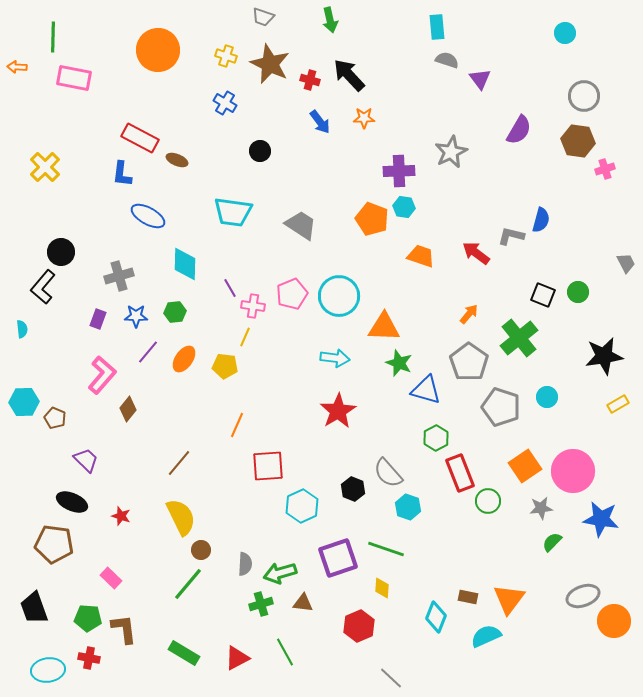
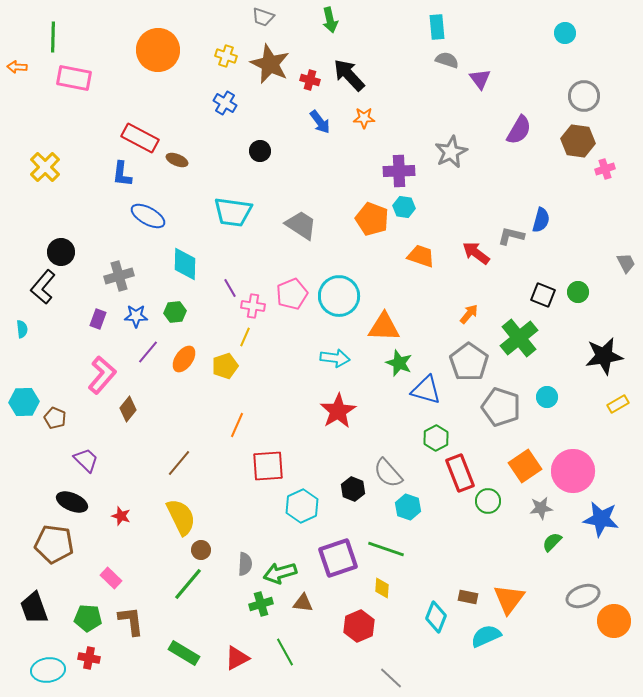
yellow pentagon at (225, 366): rotated 25 degrees counterclockwise
brown L-shape at (124, 629): moved 7 px right, 8 px up
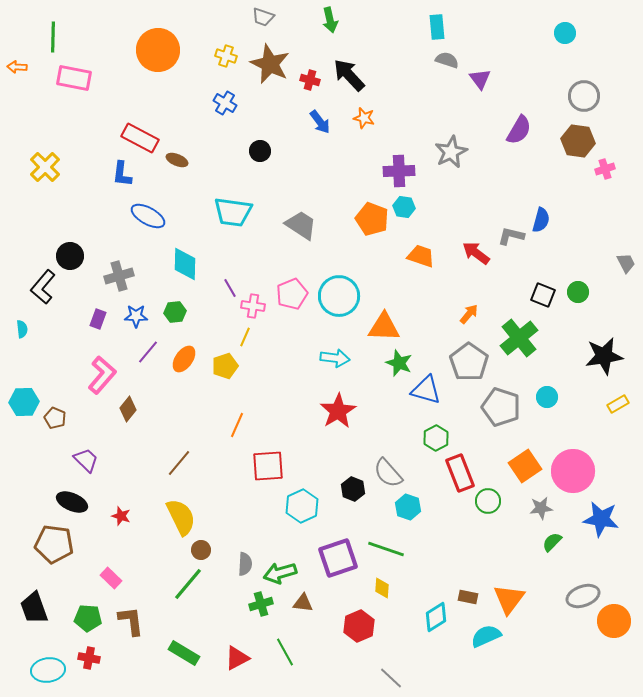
orange star at (364, 118): rotated 15 degrees clockwise
black circle at (61, 252): moved 9 px right, 4 px down
cyan diamond at (436, 617): rotated 36 degrees clockwise
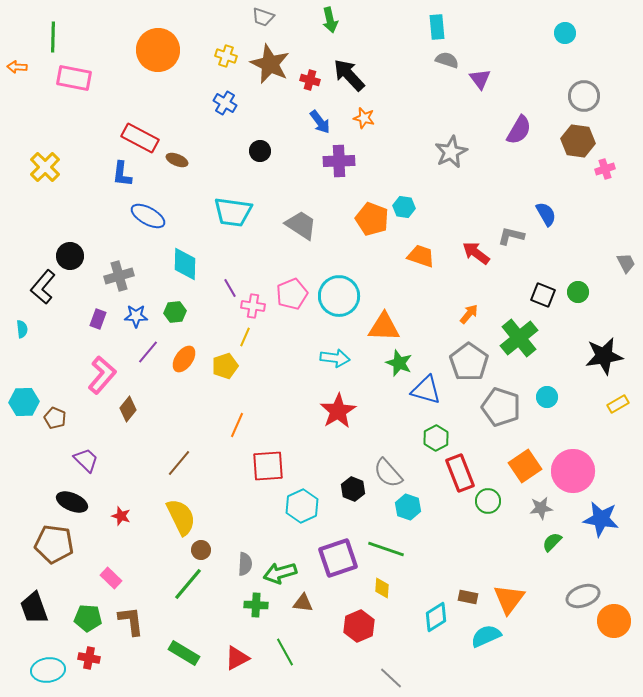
purple cross at (399, 171): moved 60 px left, 10 px up
blue semicircle at (541, 220): moved 5 px right, 6 px up; rotated 45 degrees counterclockwise
green cross at (261, 604): moved 5 px left, 1 px down; rotated 20 degrees clockwise
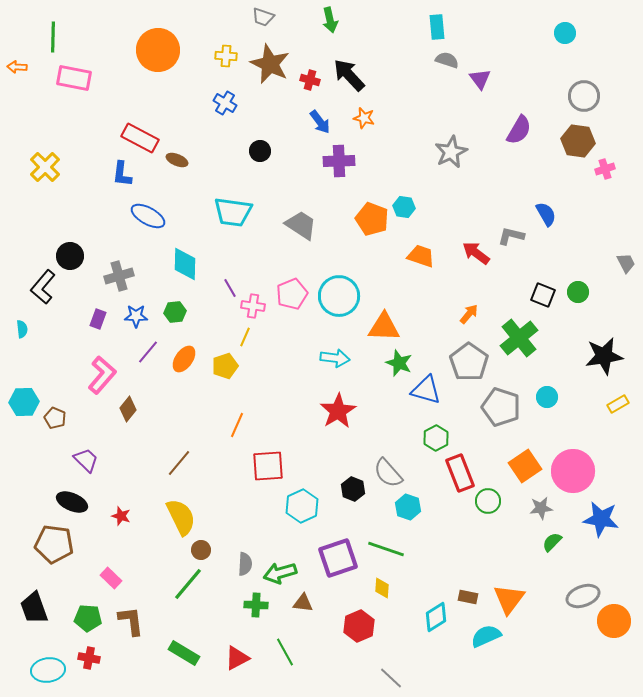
yellow cross at (226, 56): rotated 15 degrees counterclockwise
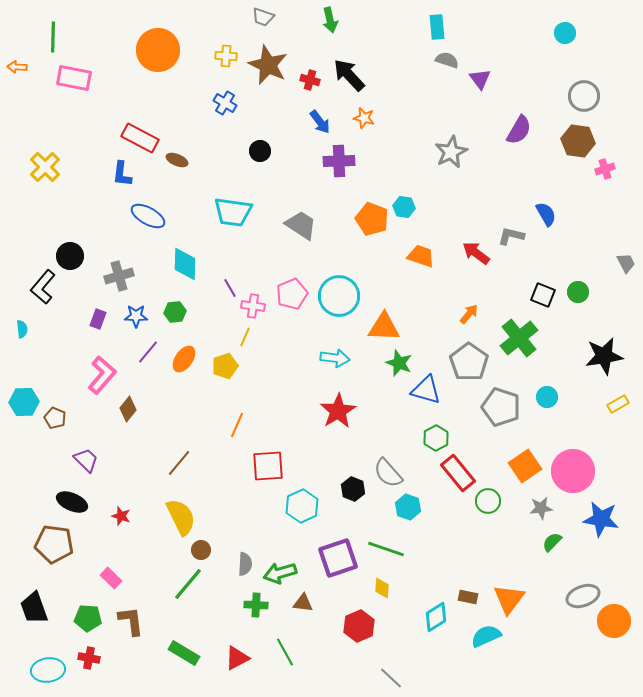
brown star at (270, 64): moved 2 px left, 1 px down
red rectangle at (460, 473): moved 2 px left; rotated 18 degrees counterclockwise
